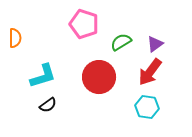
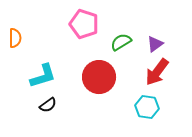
red arrow: moved 7 px right
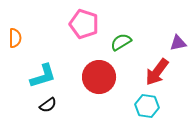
purple triangle: moved 23 px right, 1 px up; rotated 24 degrees clockwise
cyan hexagon: moved 1 px up
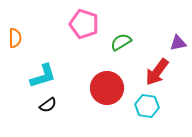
red circle: moved 8 px right, 11 px down
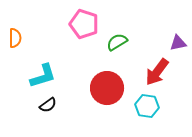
green semicircle: moved 4 px left
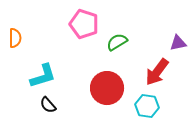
black semicircle: rotated 84 degrees clockwise
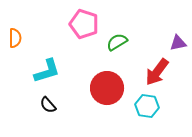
cyan L-shape: moved 4 px right, 5 px up
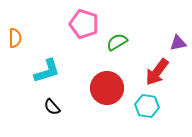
black semicircle: moved 4 px right, 2 px down
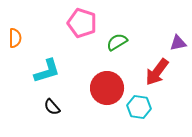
pink pentagon: moved 2 px left, 1 px up
cyan hexagon: moved 8 px left, 1 px down
